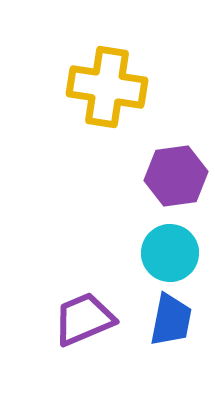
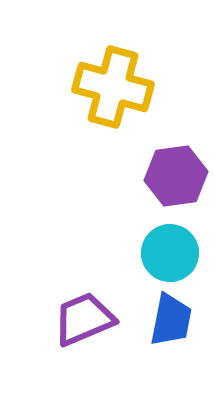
yellow cross: moved 6 px right; rotated 6 degrees clockwise
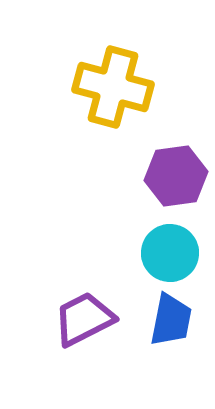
purple trapezoid: rotated 4 degrees counterclockwise
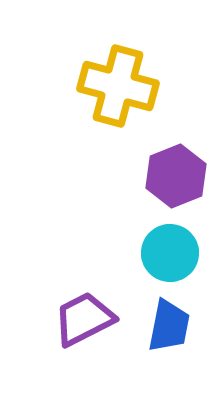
yellow cross: moved 5 px right, 1 px up
purple hexagon: rotated 14 degrees counterclockwise
blue trapezoid: moved 2 px left, 6 px down
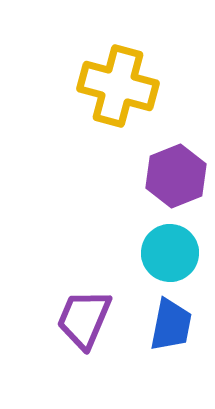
purple trapezoid: rotated 40 degrees counterclockwise
blue trapezoid: moved 2 px right, 1 px up
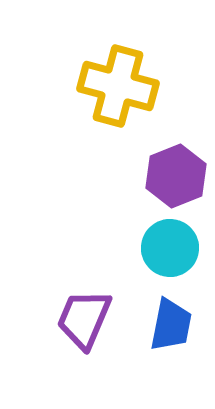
cyan circle: moved 5 px up
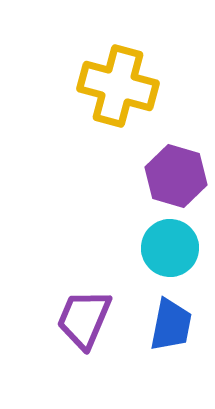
purple hexagon: rotated 22 degrees counterclockwise
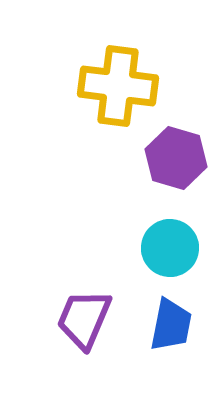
yellow cross: rotated 8 degrees counterclockwise
purple hexagon: moved 18 px up
